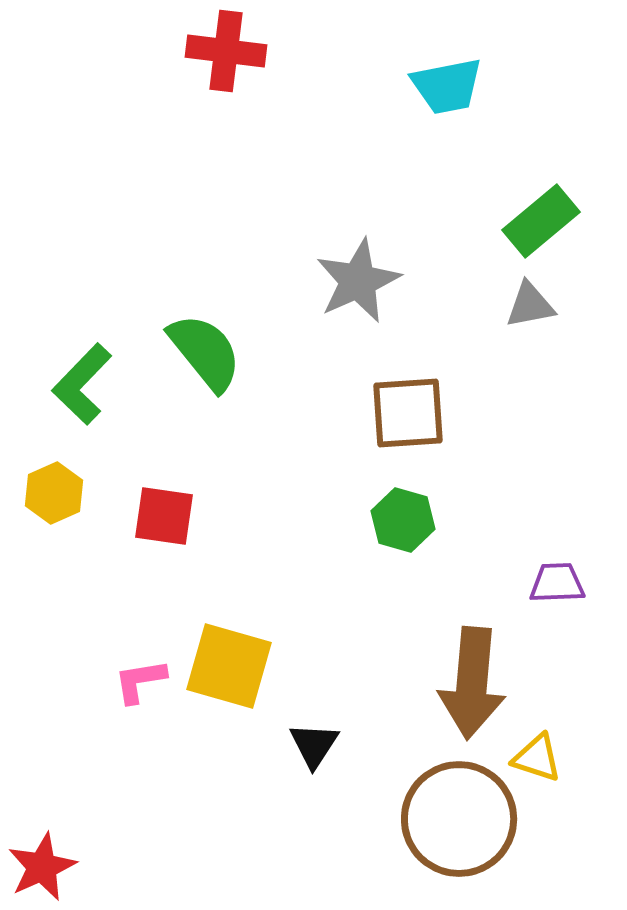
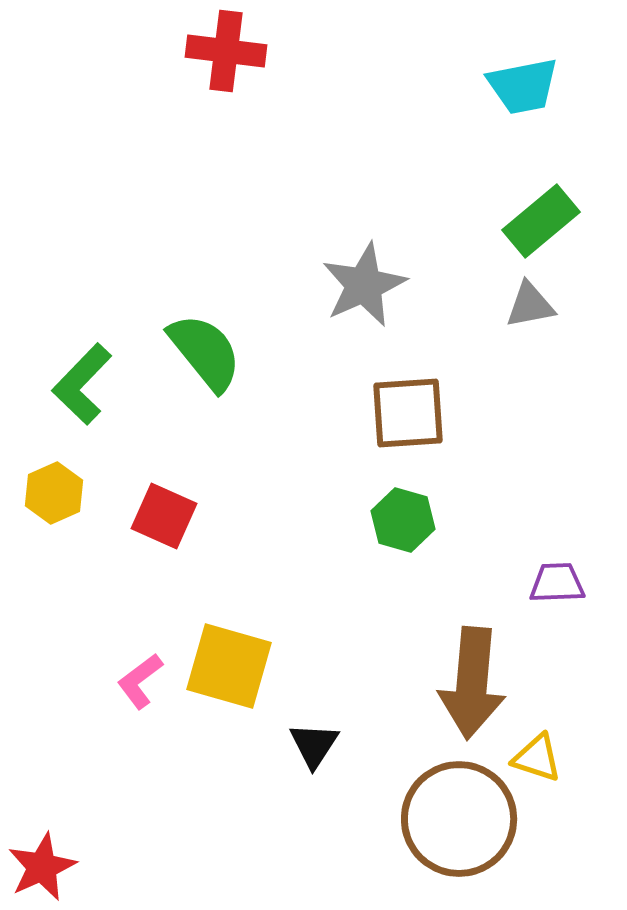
cyan trapezoid: moved 76 px right
gray star: moved 6 px right, 4 px down
red square: rotated 16 degrees clockwise
pink L-shape: rotated 28 degrees counterclockwise
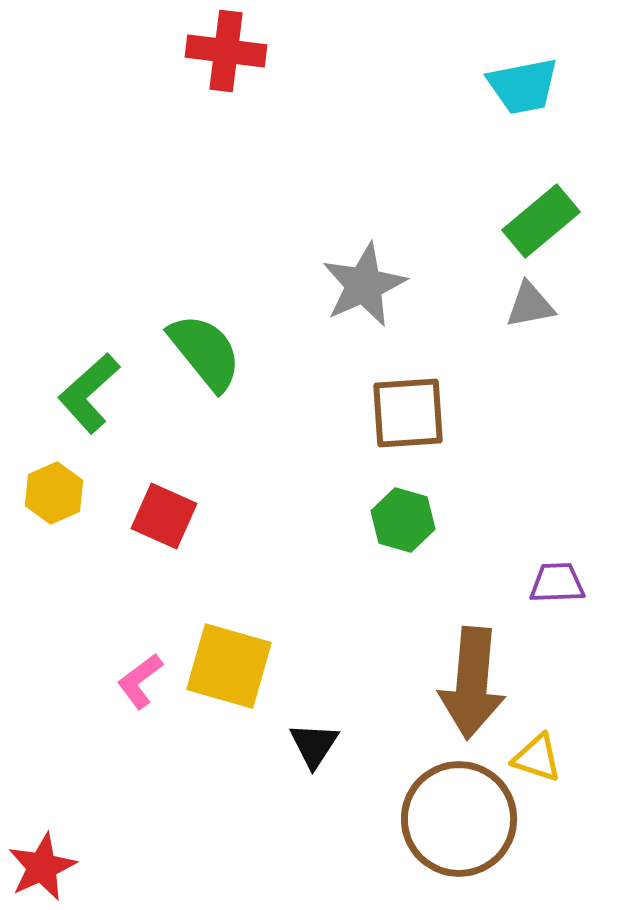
green L-shape: moved 7 px right, 9 px down; rotated 4 degrees clockwise
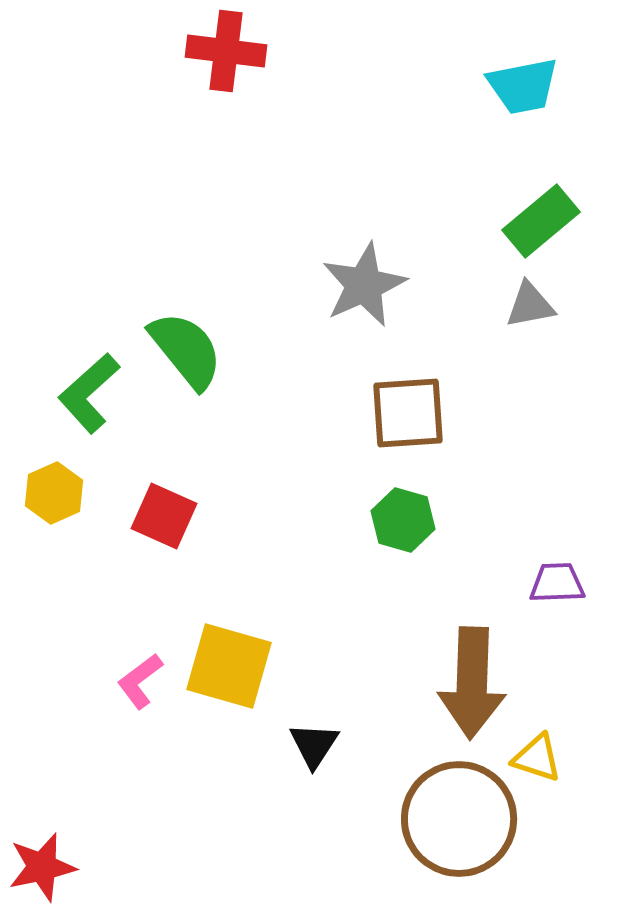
green semicircle: moved 19 px left, 2 px up
brown arrow: rotated 3 degrees counterclockwise
red star: rotated 12 degrees clockwise
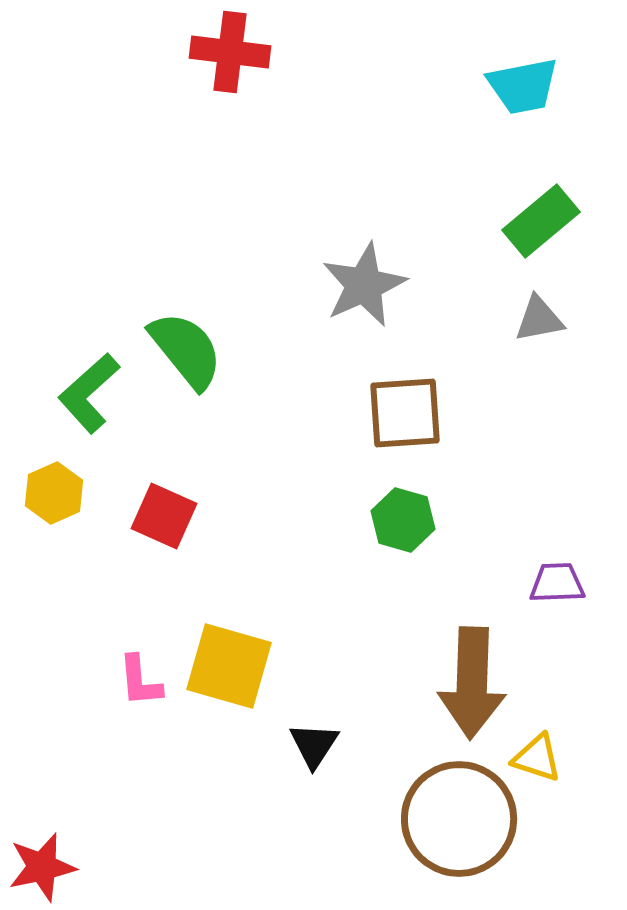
red cross: moved 4 px right, 1 px down
gray triangle: moved 9 px right, 14 px down
brown square: moved 3 px left
pink L-shape: rotated 58 degrees counterclockwise
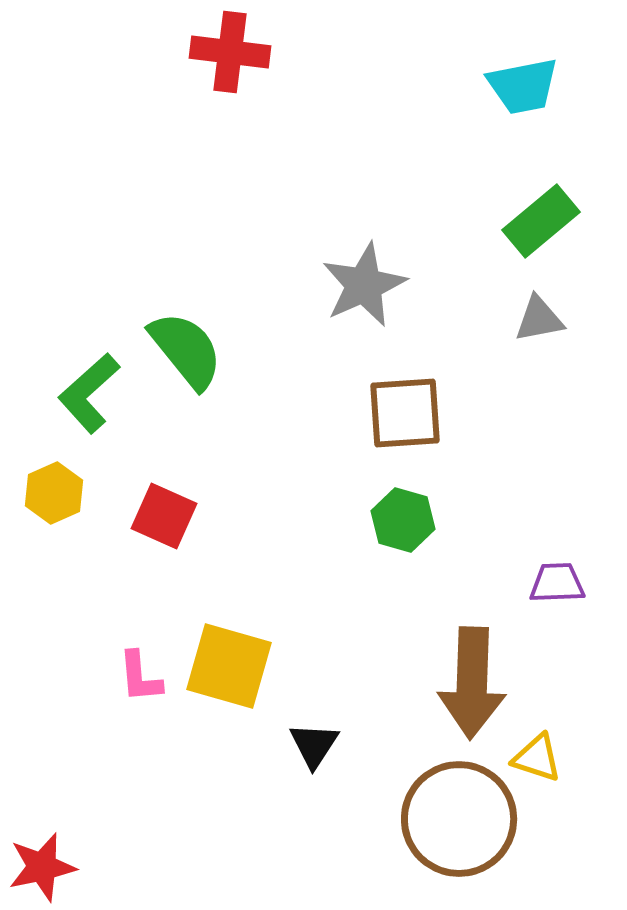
pink L-shape: moved 4 px up
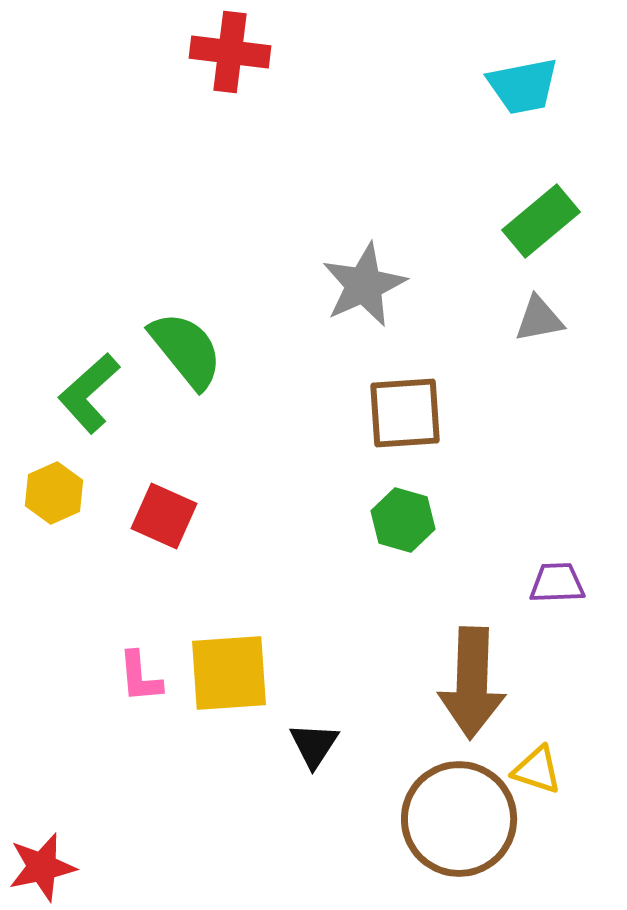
yellow square: moved 7 px down; rotated 20 degrees counterclockwise
yellow triangle: moved 12 px down
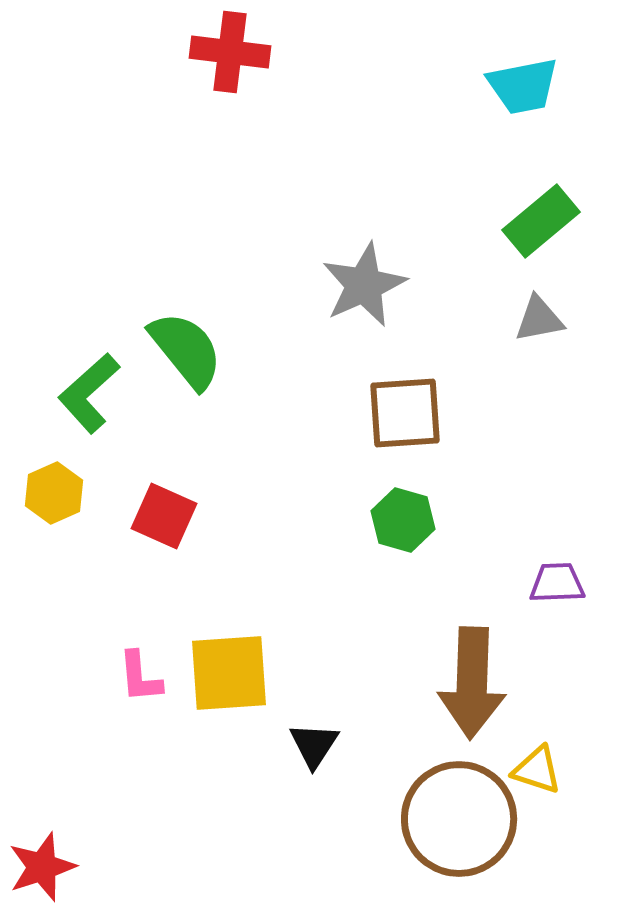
red star: rotated 6 degrees counterclockwise
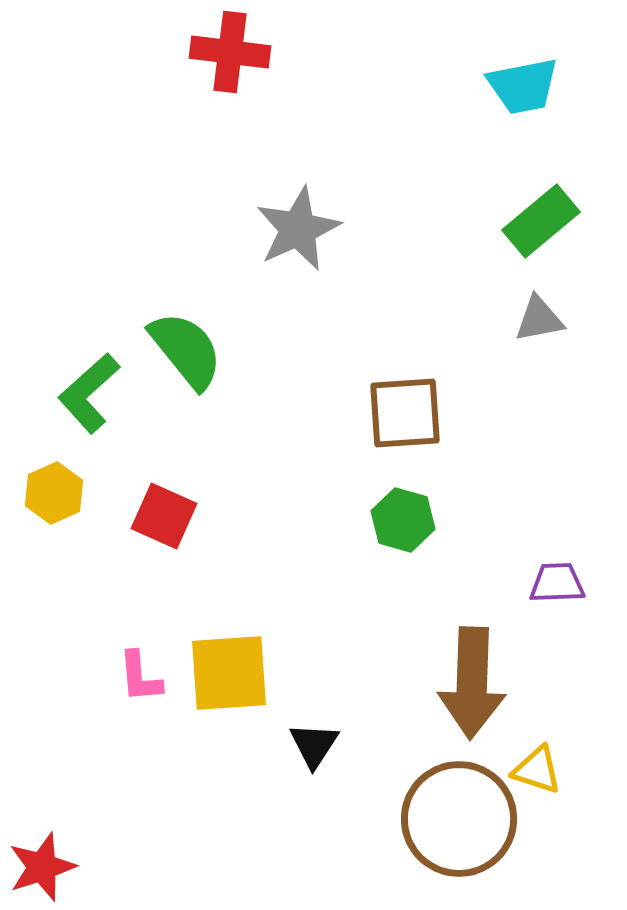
gray star: moved 66 px left, 56 px up
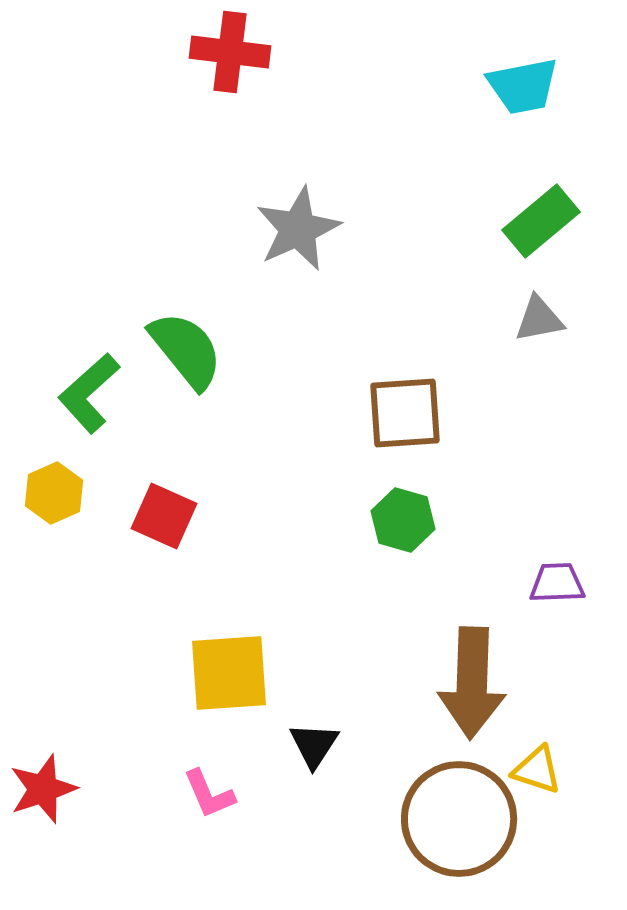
pink L-shape: moved 69 px right, 117 px down; rotated 18 degrees counterclockwise
red star: moved 1 px right, 78 px up
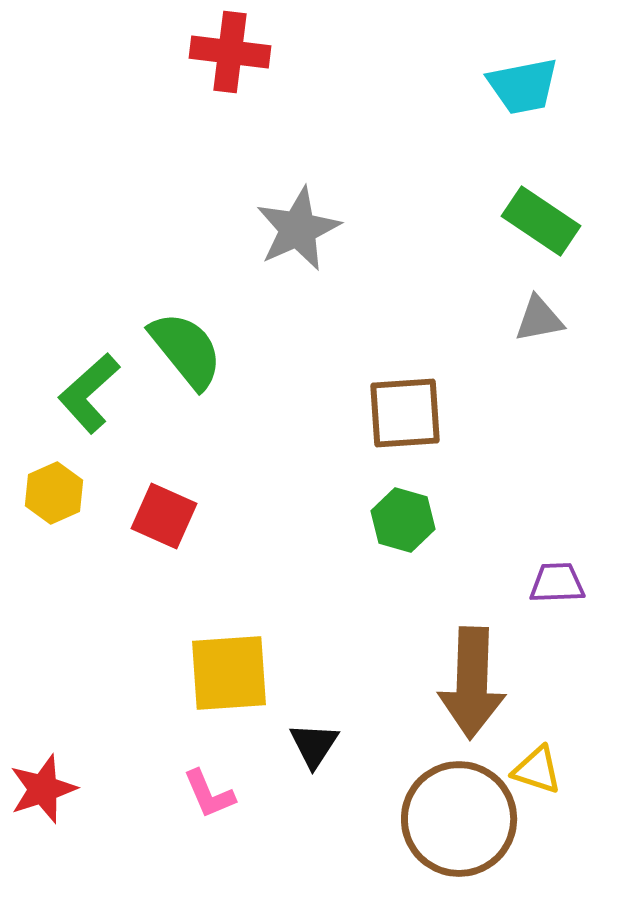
green rectangle: rotated 74 degrees clockwise
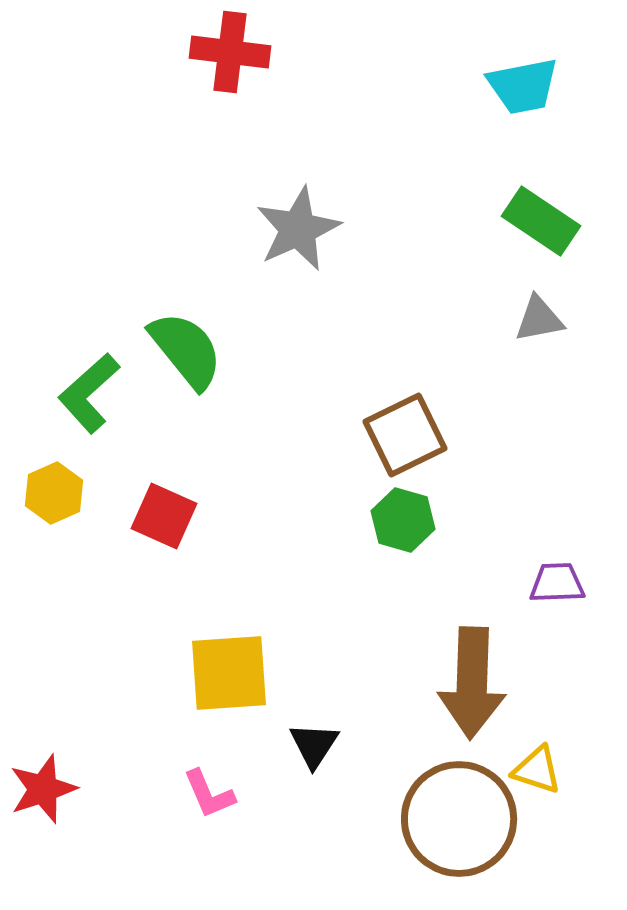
brown square: moved 22 px down; rotated 22 degrees counterclockwise
